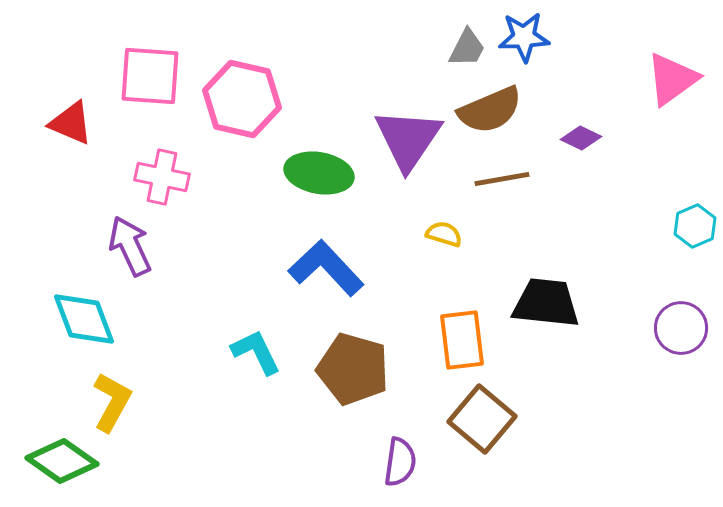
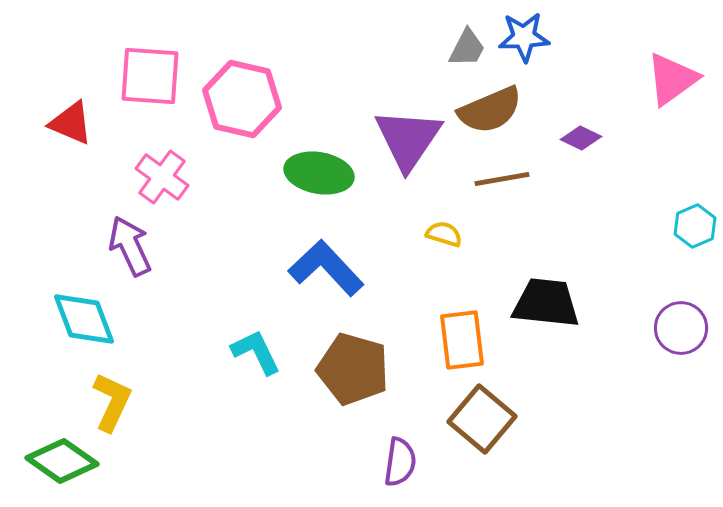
pink cross: rotated 24 degrees clockwise
yellow L-shape: rotated 4 degrees counterclockwise
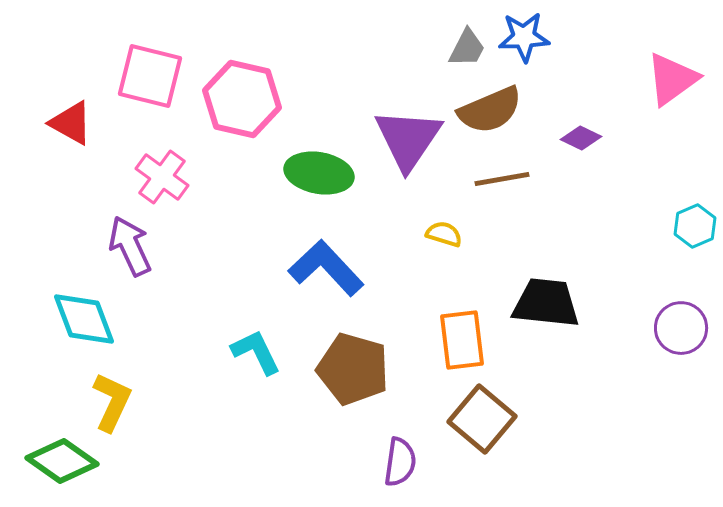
pink square: rotated 10 degrees clockwise
red triangle: rotated 6 degrees clockwise
